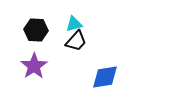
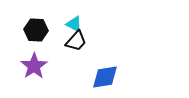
cyan triangle: rotated 42 degrees clockwise
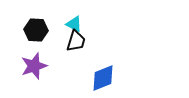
black trapezoid: rotated 25 degrees counterclockwise
purple star: rotated 16 degrees clockwise
blue diamond: moved 2 px left, 1 px down; rotated 12 degrees counterclockwise
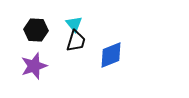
cyan triangle: rotated 24 degrees clockwise
blue diamond: moved 8 px right, 23 px up
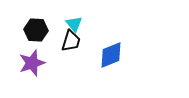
black trapezoid: moved 5 px left
purple star: moved 2 px left, 3 px up
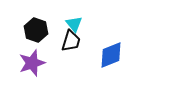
black hexagon: rotated 15 degrees clockwise
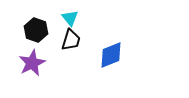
cyan triangle: moved 4 px left, 6 px up
black trapezoid: moved 1 px up
purple star: rotated 8 degrees counterclockwise
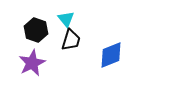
cyan triangle: moved 4 px left, 1 px down
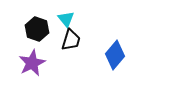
black hexagon: moved 1 px right, 1 px up
blue diamond: moved 4 px right; rotated 28 degrees counterclockwise
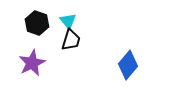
cyan triangle: moved 2 px right, 2 px down
black hexagon: moved 6 px up
blue diamond: moved 13 px right, 10 px down
